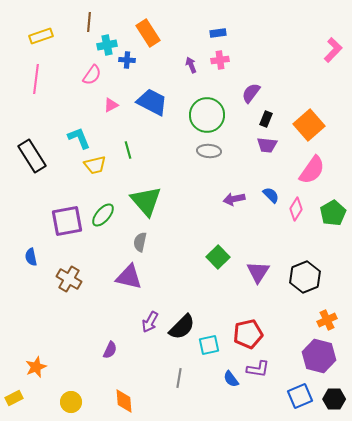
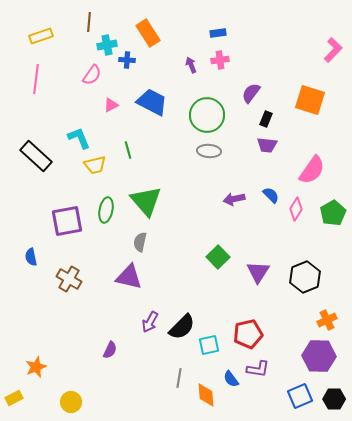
orange square at (309, 125): moved 1 px right, 25 px up; rotated 32 degrees counterclockwise
black rectangle at (32, 156): moved 4 px right; rotated 16 degrees counterclockwise
green ellipse at (103, 215): moved 3 px right, 5 px up; rotated 30 degrees counterclockwise
purple hexagon at (319, 356): rotated 12 degrees counterclockwise
orange diamond at (124, 401): moved 82 px right, 6 px up
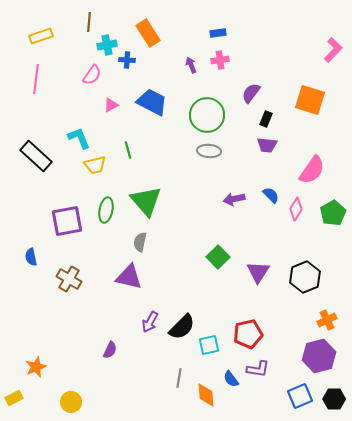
purple hexagon at (319, 356): rotated 16 degrees counterclockwise
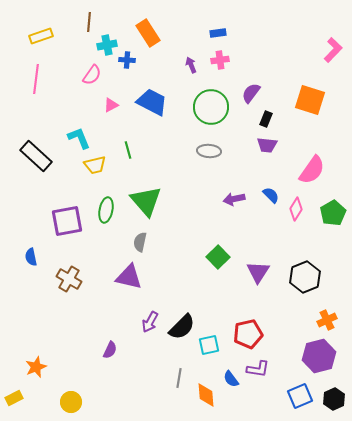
green circle at (207, 115): moved 4 px right, 8 px up
black hexagon at (334, 399): rotated 25 degrees counterclockwise
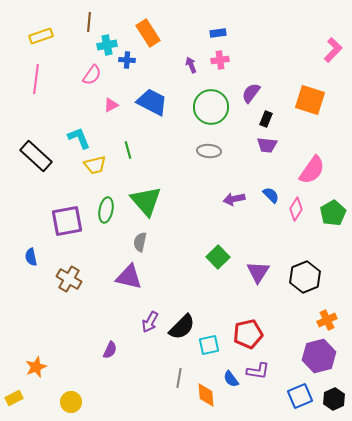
purple L-shape at (258, 369): moved 2 px down
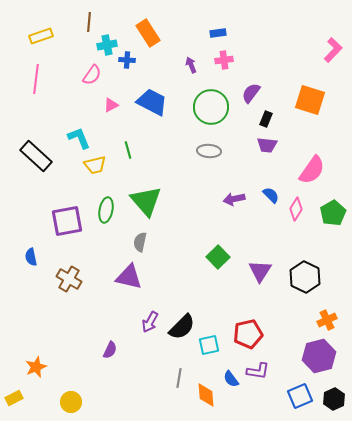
pink cross at (220, 60): moved 4 px right
purple triangle at (258, 272): moved 2 px right, 1 px up
black hexagon at (305, 277): rotated 12 degrees counterclockwise
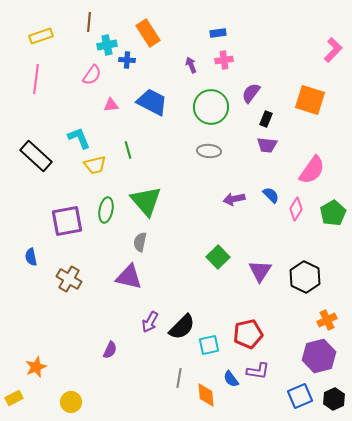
pink triangle at (111, 105): rotated 21 degrees clockwise
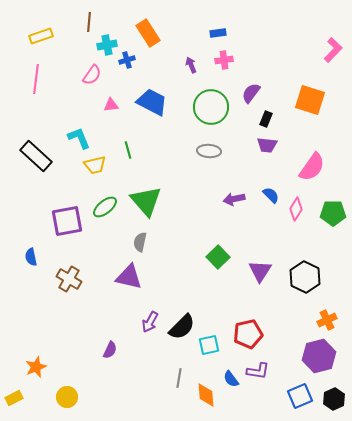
blue cross at (127, 60): rotated 21 degrees counterclockwise
pink semicircle at (312, 170): moved 3 px up
green ellipse at (106, 210): moved 1 px left, 3 px up; rotated 40 degrees clockwise
green pentagon at (333, 213): rotated 30 degrees clockwise
yellow circle at (71, 402): moved 4 px left, 5 px up
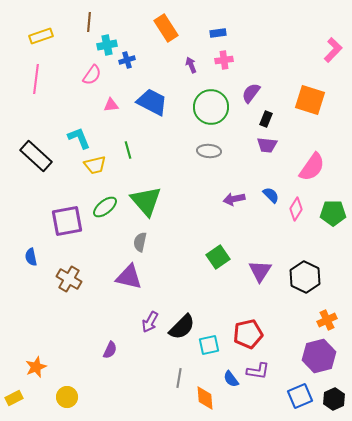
orange rectangle at (148, 33): moved 18 px right, 5 px up
green square at (218, 257): rotated 10 degrees clockwise
orange diamond at (206, 395): moved 1 px left, 3 px down
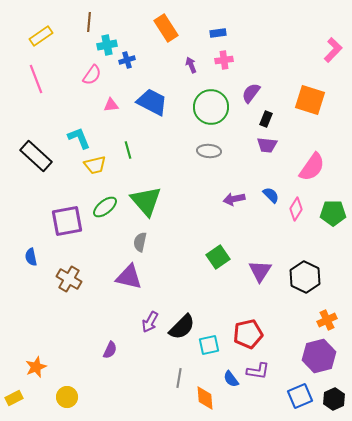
yellow rectangle at (41, 36): rotated 15 degrees counterclockwise
pink line at (36, 79): rotated 28 degrees counterclockwise
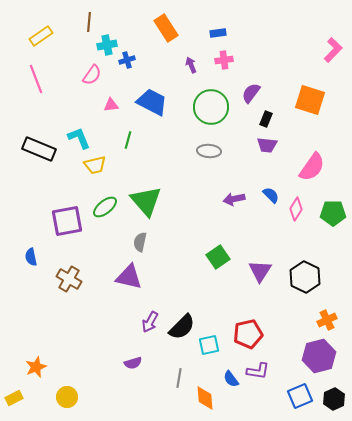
green line at (128, 150): moved 10 px up; rotated 30 degrees clockwise
black rectangle at (36, 156): moved 3 px right, 7 px up; rotated 20 degrees counterclockwise
purple semicircle at (110, 350): moved 23 px right, 13 px down; rotated 48 degrees clockwise
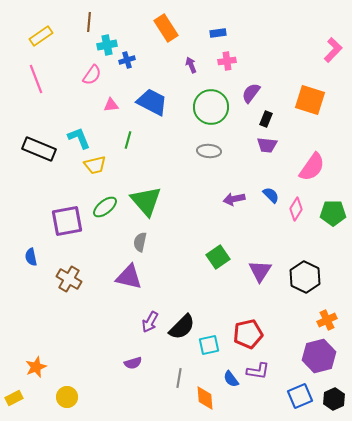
pink cross at (224, 60): moved 3 px right, 1 px down
